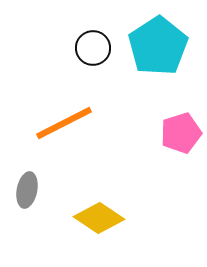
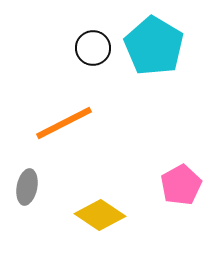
cyan pentagon: moved 4 px left; rotated 8 degrees counterclockwise
pink pentagon: moved 52 px down; rotated 12 degrees counterclockwise
gray ellipse: moved 3 px up
yellow diamond: moved 1 px right, 3 px up
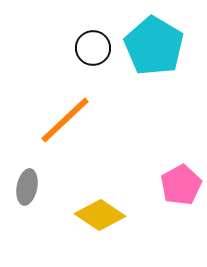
orange line: moved 1 px right, 3 px up; rotated 16 degrees counterclockwise
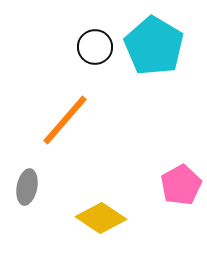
black circle: moved 2 px right, 1 px up
orange line: rotated 6 degrees counterclockwise
yellow diamond: moved 1 px right, 3 px down
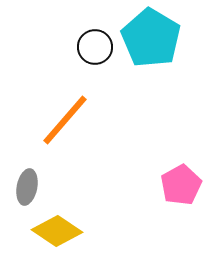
cyan pentagon: moved 3 px left, 8 px up
yellow diamond: moved 44 px left, 13 px down
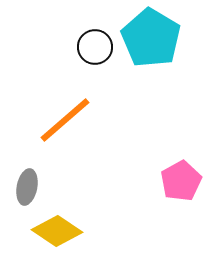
orange line: rotated 8 degrees clockwise
pink pentagon: moved 4 px up
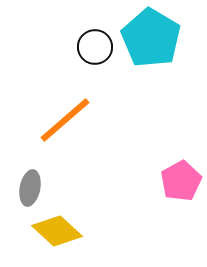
gray ellipse: moved 3 px right, 1 px down
yellow diamond: rotated 9 degrees clockwise
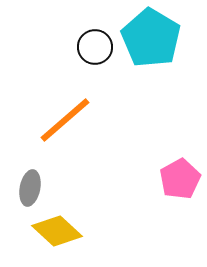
pink pentagon: moved 1 px left, 2 px up
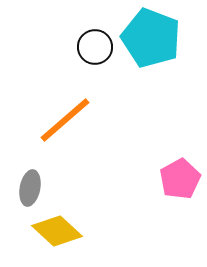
cyan pentagon: rotated 10 degrees counterclockwise
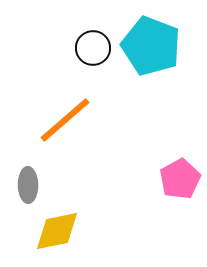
cyan pentagon: moved 8 px down
black circle: moved 2 px left, 1 px down
gray ellipse: moved 2 px left, 3 px up; rotated 12 degrees counterclockwise
yellow diamond: rotated 54 degrees counterclockwise
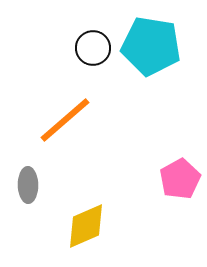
cyan pentagon: rotated 12 degrees counterclockwise
yellow diamond: moved 29 px right, 5 px up; rotated 12 degrees counterclockwise
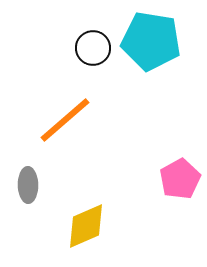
cyan pentagon: moved 5 px up
